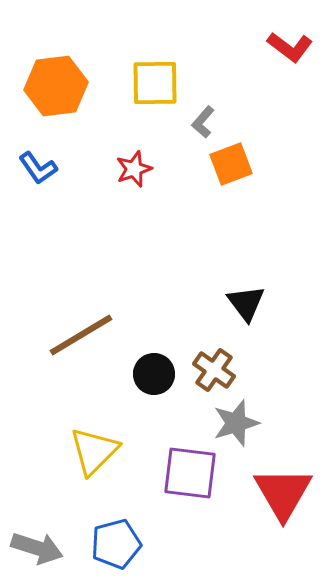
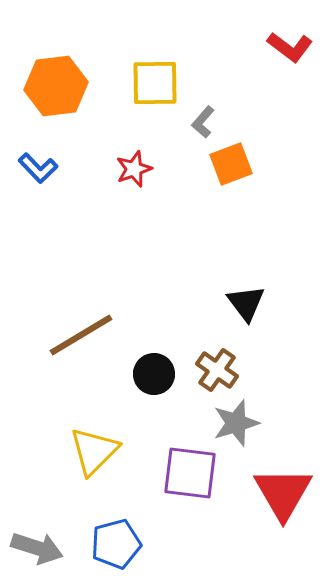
blue L-shape: rotated 9 degrees counterclockwise
brown cross: moved 3 px right
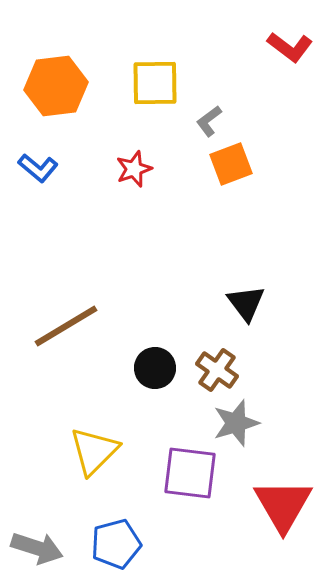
gray L-shape: moved 6 px right, 1 px up; rotated 12 degrees clockwise
blue L-shape: rotated 6 degrees counterclockwise
brown line: moved 15 px left, 9 px up
black circle: moved 1 px right, 6 px up
red triangle: moved 12 px down
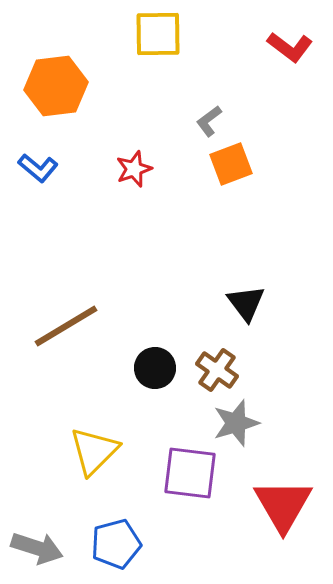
yellow square: moved 3 px right, 49 px up
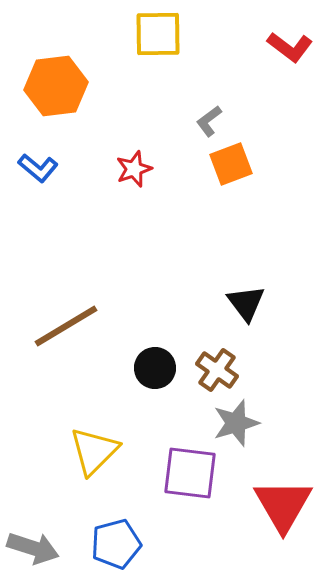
gray arrow: moved 4 px left
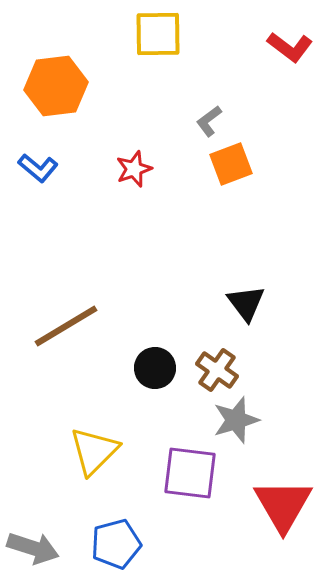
gray star: moved 3 px up
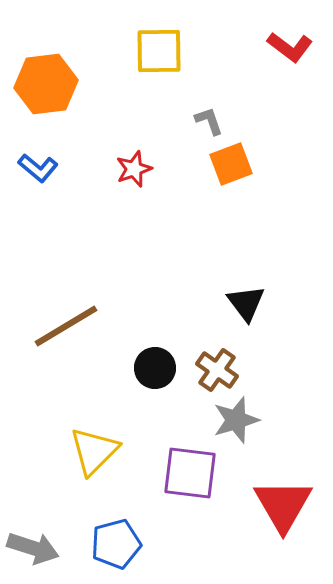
yellow square: moved 1 px right, 17 px down
orange hexagon: moved 10 px left, 2 px up
gray L-shape: rotated 108 degrees clockwise
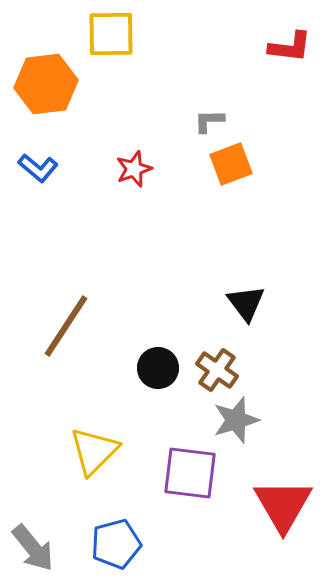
red L-shape: rotated 30 degrees counterclockwise
yellow square: moved 48 px left, 17 px up
gray L-shape: rotated 72 degrees counterclockwise
brown line: rotated 26 degrees counterclockwise
black circle: moved 3 px right
gray arrow: rotated 33 degrees clockwise
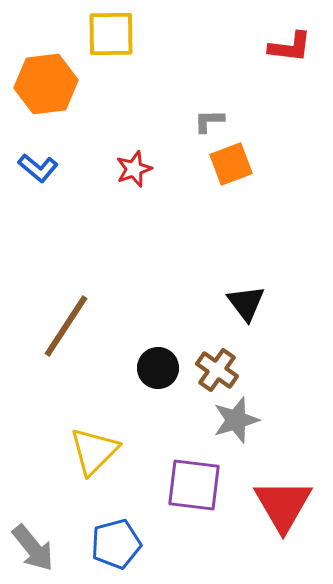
purple square: moved 4 px right, 12 px down
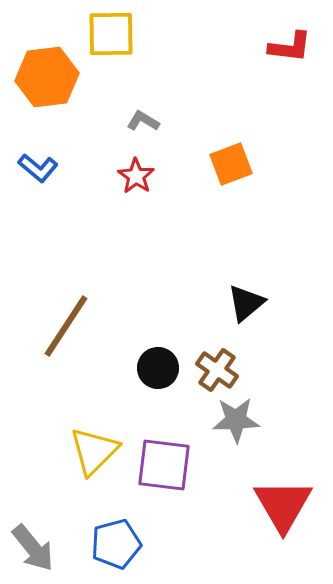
orange hexagon: moved 1 px right, 7 px up
gray L-shape: moved 66 px left; rotated 32 degrees clockwise
red star: moved 2 px right, 7 px down; rotated 18 degrees counterclockwise
black triangle: rotated 27 degrees clockwise
gray star: rotated 15 degrees clockwise
purple square: moved 30 px left, 20 px up
